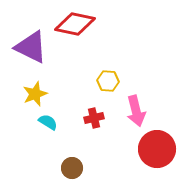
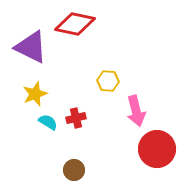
red cross: moved 18 px left
brown circle: moved 2 px right, 2 px down
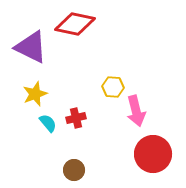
yellow hexagon: moved 5 px right, 6 px down
cyan semicircle: moved 1 px down; rotated 18 degrees clockwise
red circle: moved 4 px left, 5 px down
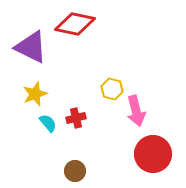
yellow hexagon: moved 1 px left, 2 px down; rotated 10 degrees clockwise
brown circle: moved 1 px right, 1 px down
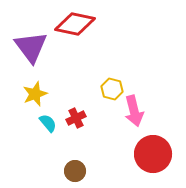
purple triangle: rotated 27 degrees clockwise
pink arrow: moved 2 px left
red cross: rotated 12 degrees counterclockwise
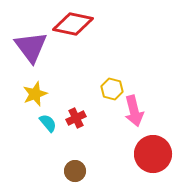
red diamond: moved 2 px left
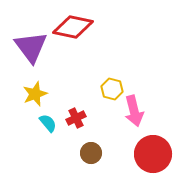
red diamond: moved 3 px down
brown circle: moved 16 px right, 18 px up
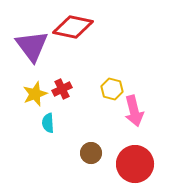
purple triangle: moved 1 px right, 1 px up
red cross: moved 14 px left, 29 px up
cyan semicircle: rotated 144 degrees counterclockwise
red circle: moved 18 px left, 10 px down
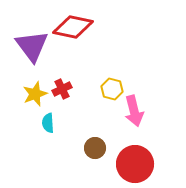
brown circle: moved 4 px right, 5 px up
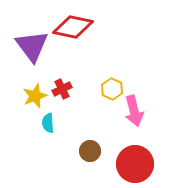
yellow hexagon: rotated 10 degrees clockwise
yellow star: moved 2 px down
brown circle: moved 5 px left, 3 px down
